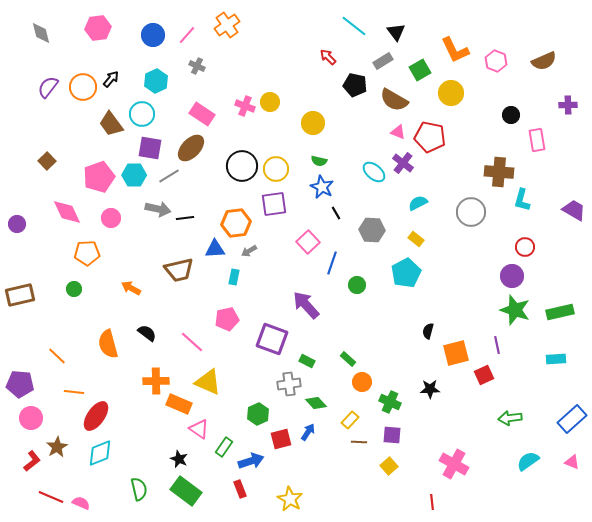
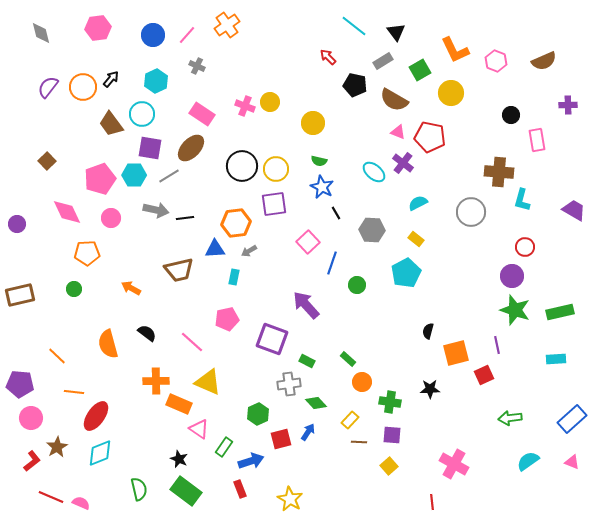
pink pentagon at (99, 177): moved 1 px right, 2 px down
gray arrow at (158, 209): moved 2 px left, 1 px down
green cross at (390, 402): rotated 15 degrees counterclockwise
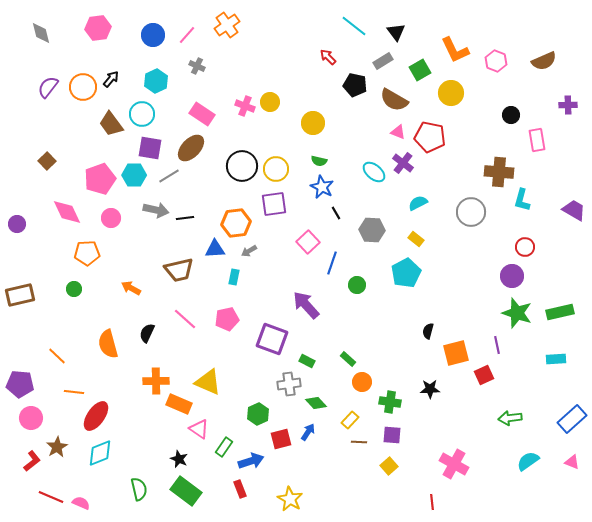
green star at (515, 310): moved 2 px right, 3 px down
black semicircle at (147, 333): rotated 102 degrees counterclockwise
pink line at (192, 342): moved 7 px left, 23 px up
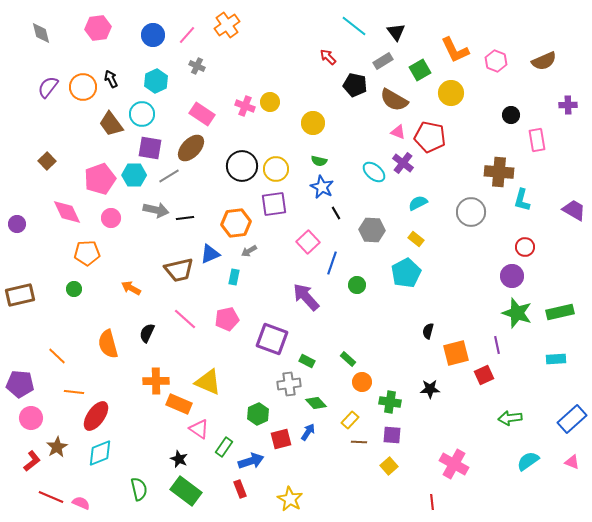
black arrow at (111, 79): rotated 66 degrees counterclockwise
blue triangle at (215, 249): moved 5 px left, 5 px down; rotated 20 degrees counterclockwise
purple arrow at (306, 305): moved 8 px up
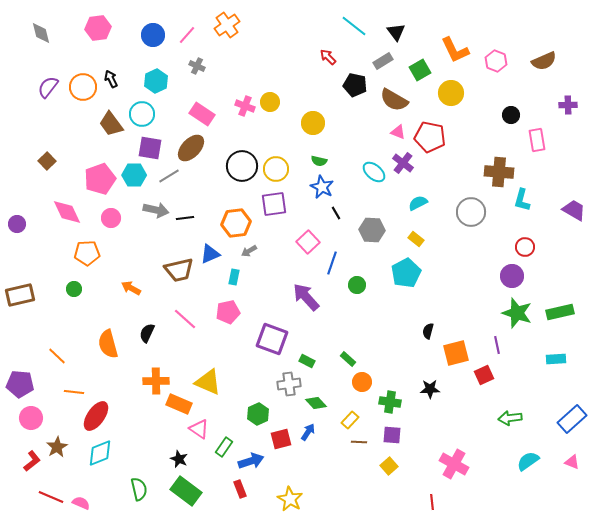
pink pentagon at (227, 319): moved 1 px right, 7 px up
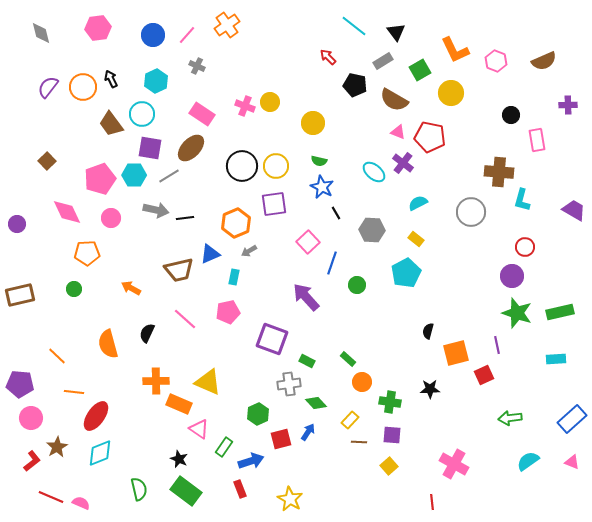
yellow circle at (276, 169): moved 3 px up
orange hexagon at (236, 223): rotated 16 degrees counterclockwise
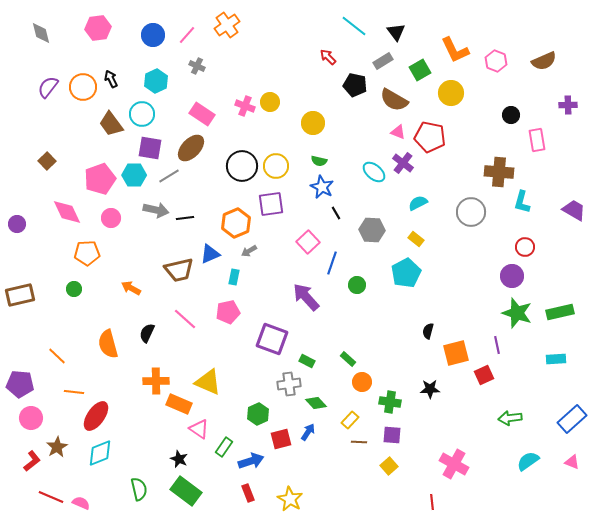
cyan L-shape at (522, 200): moved 2 px down
purple square at (274, 204): moved 3 px left
red rectangle at (240, 489): moved 8 px right, 4 px down
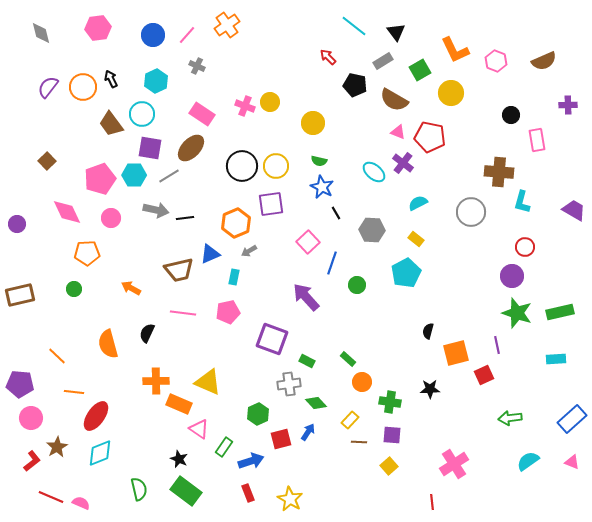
pink line at (185, 319): moved 2 px left, 6 px up; rotated 35 degrees counterclockwise
pink cross at (454, 464): rotated 28 degrees clockwise
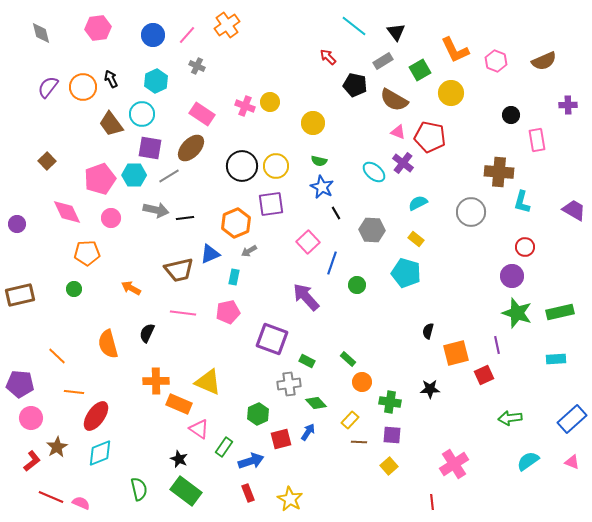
cyan pentagon at (406, 273): rotated 28 degrees counterclockwise
